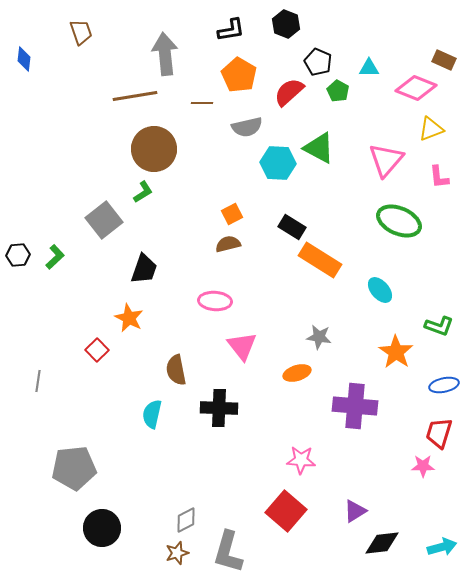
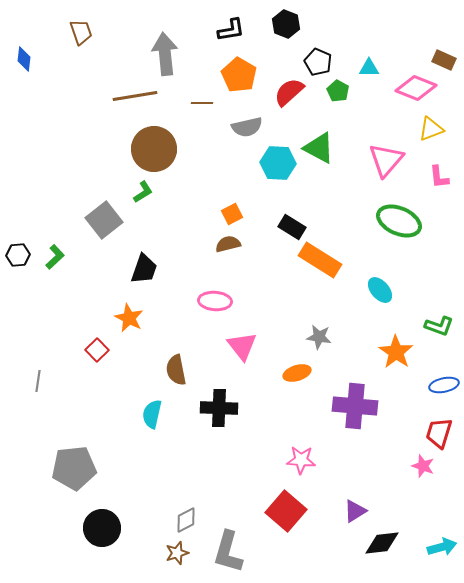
pink star at (423, 466): rotated 20 degrees clockwise
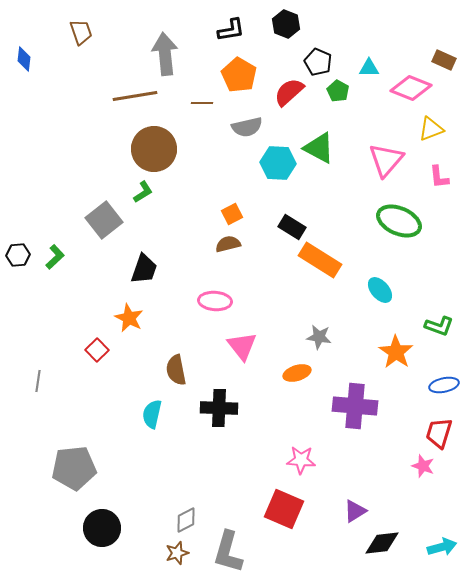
pink diamond at (416, 88): moved 5 px left
red square at (286, 511): moved 2 px left, 2 px up; rotated 18 degrees counterclockwise
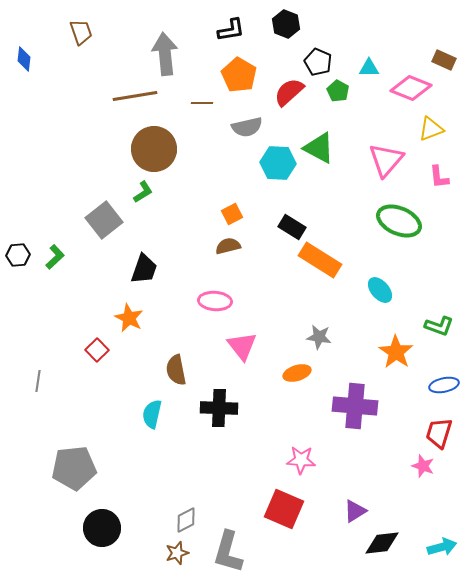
brown semicircle at (228, 244): moved 2 px down
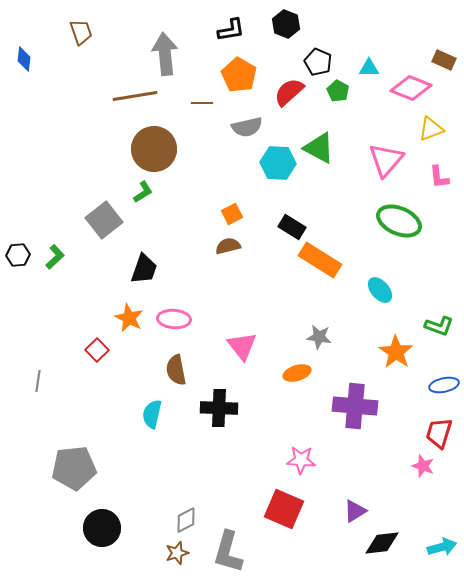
pink ellipse at (215, 301): moved 41 px left, 18 px down
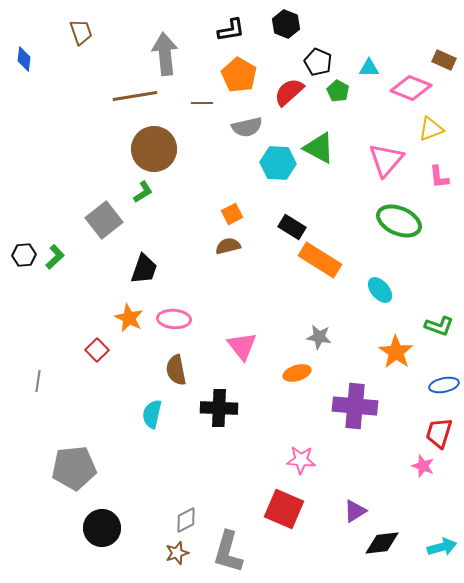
black hexagon at (18, 255): moved 6 px right
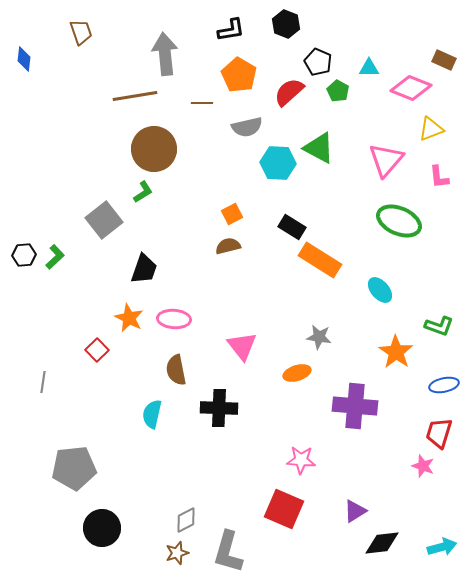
gray line at (38, 381): moved 5 px right, 1 px down
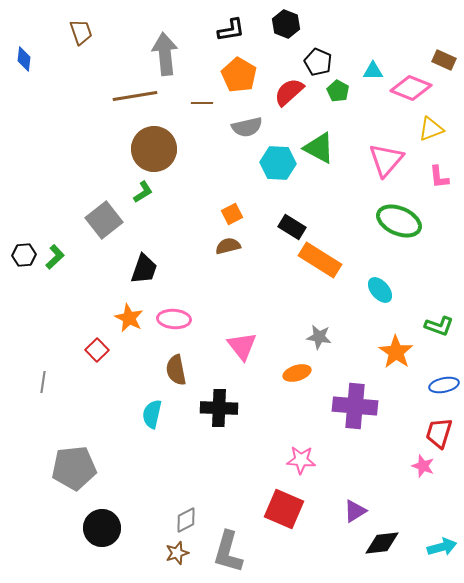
cyan triangle at (369, 68): moved 4 px right, 3 px down
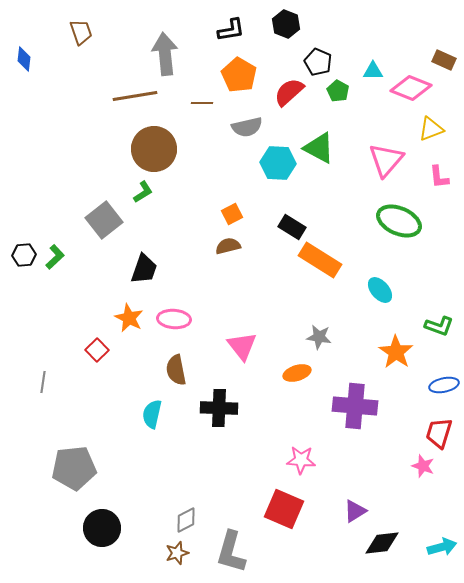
gray L-shape at (228, 552): moved 3 px right
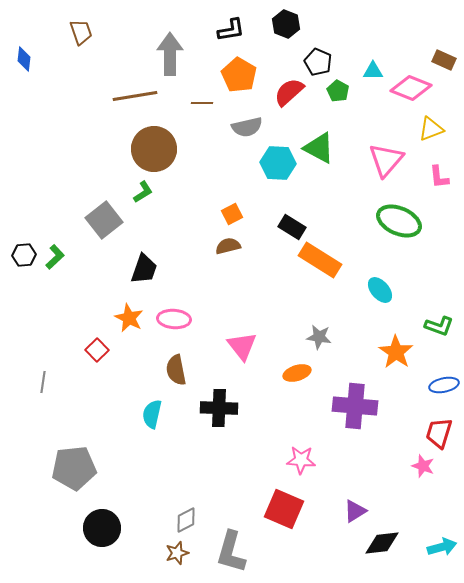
gray arrow at (165, 54): moved 5 px right; rotated 6 degrees clockwise
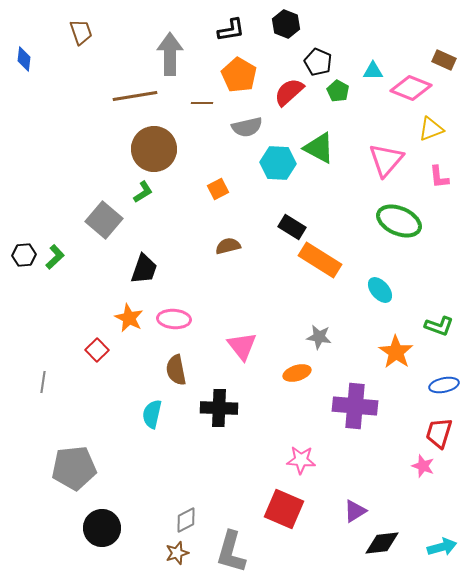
orange square at (232, 214): moved 14 px left, 25 px up
gray square at (104, 220): rotated 12 degrees counterclockwise
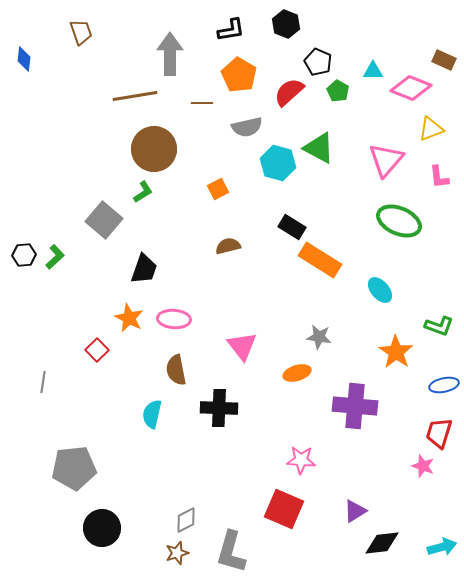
cyan hexagon at (278, 163): rotated 12 degrees clockwise
